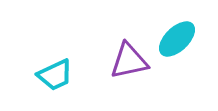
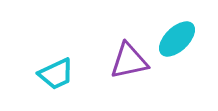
cyan trapezoid: moved 1 px right, 1 px up
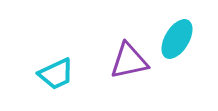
cyan ellipse: rotated 15 degrees counterclockwise
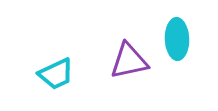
cyan ellipse: rotated 33 degrees counterclockwise
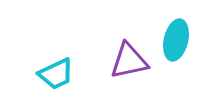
cyan ellipse: moved 1 px left, 1 px down; rotated 15 degrees clockwise
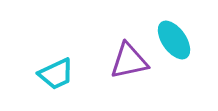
cyan ellipse: moved 2 px left; rotated 48 degrees counterclockwise
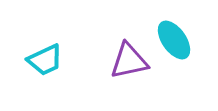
cyan trapezoid: moved 11 px left, 14 px up
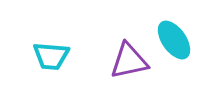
cyan trapezoid: moved 6 px right, 4 px up; rotated 30 degrees clockwise
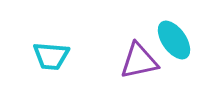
purple triangle: moved 10 px right
